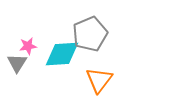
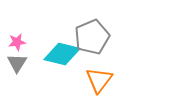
gray pentagon: moved 2 px right, 3 px down
pink star: moved 11 px left, 4 px up
cyan diamond: rotated 18 degrees clockwise
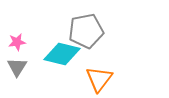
gray pentagon: moved 6 px left, 6 px up; rotated 12 degrees clockwise
gray triangle: moved 4 px down
orange triangle: moved 1 px up
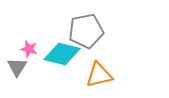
pink star: moved 12 px right, 7 px down; rotated 24 degrees clockwise
orange triangle: moved 4 px up; rotated 40 degrees clockwise
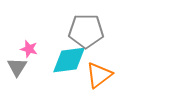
gray pentagon: rotated 12 degrees clockwise
cyan diamond: moved 7 px right, 6 px down; rotated 21 degrees counterclockwise
orange triangle: rotated 24 degrees counterclockwise
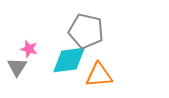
gray pentagon: rotated 12 degrees clockwise
orange triangle: rotated 32 degrees clockwise
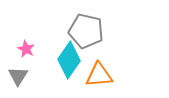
pink star: moved 3 px left; rotated 12 degrees clockwise
cyan diamond: rotated 48 degrees counterclockwise
gray triangle: moved 1 px right, 9 px down
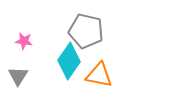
pink star: moved 2 px left, 8 px up; rotated 18 degrees counterclockwise
cyan diamond: moved 1 px down
orange triangle: rotated 16 degrees clockwise
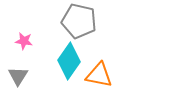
gray pentagon: moved 7 px left, 10 px up
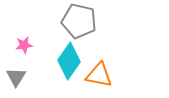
pink star: moved 4 px down; rotated 18 degrees counterclockwise
gray triangle: moved 2 px left, 1 px down
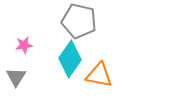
cyan diamond: moved 1 px right, 2 px up
